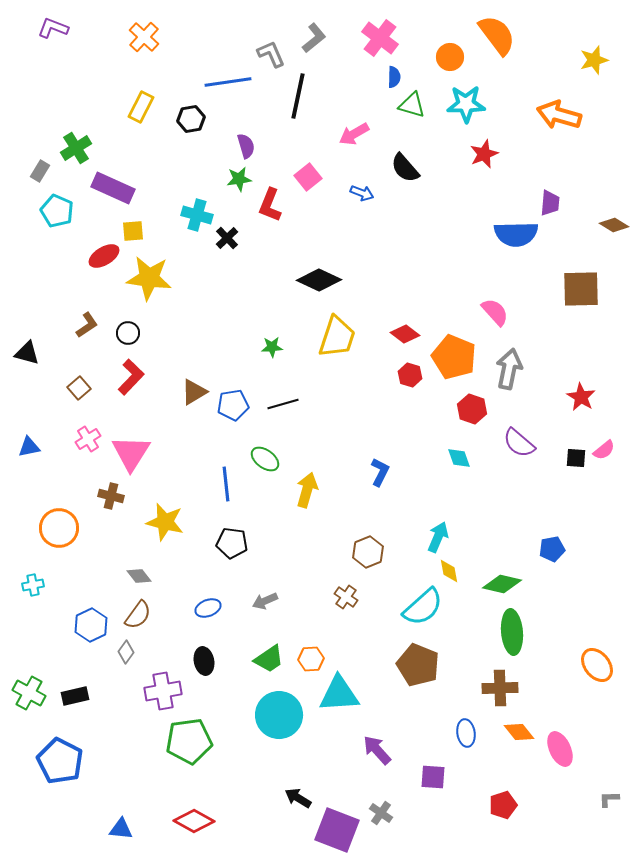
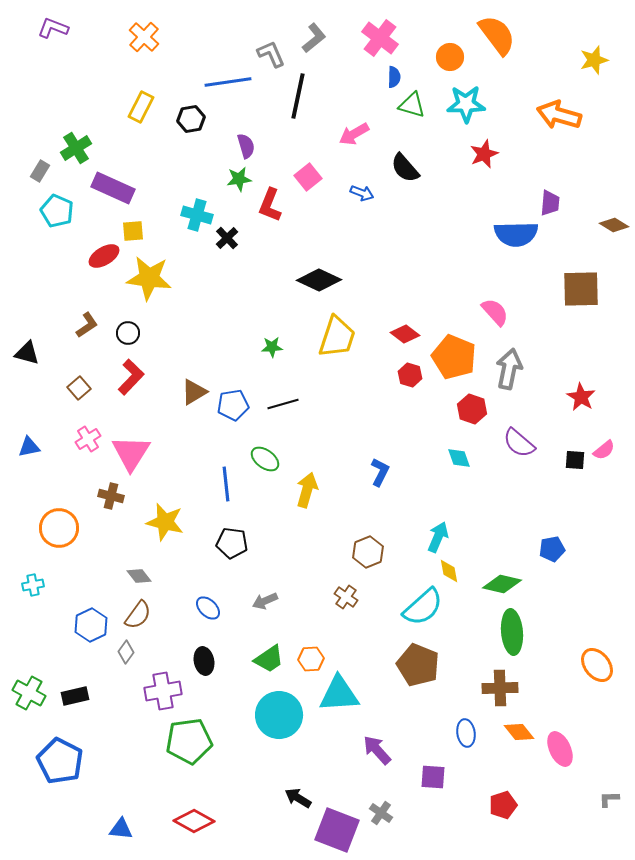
black square at (576, 458): moved 1 px left, 2 px down
blue ellipse at (208, 608): rotated 65 degrees clockwise
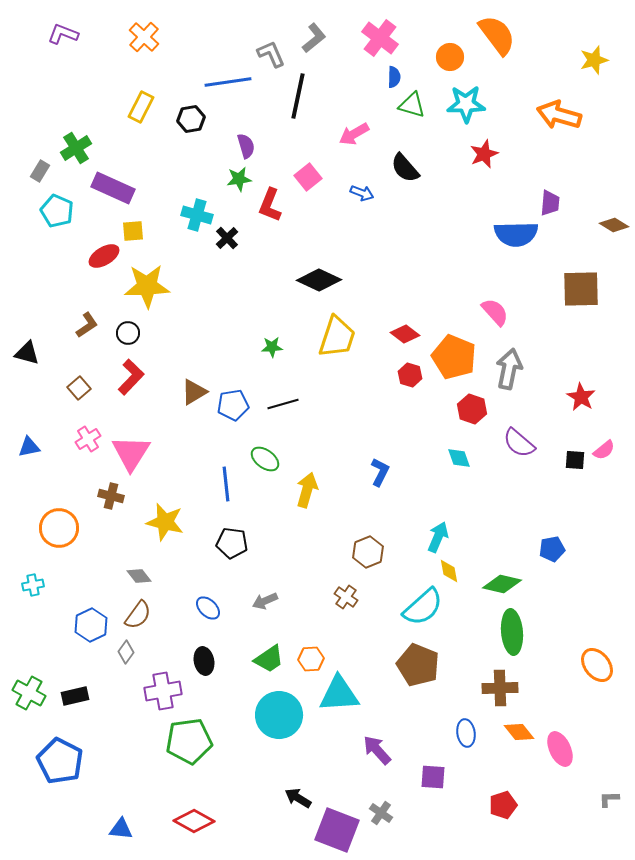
purple L-shape at (53, 28): moved 10 px right, 6 px down
yellow star at (149, 278): moved 2 px left, 8 px down; rotated 9 degrees counterclockwise
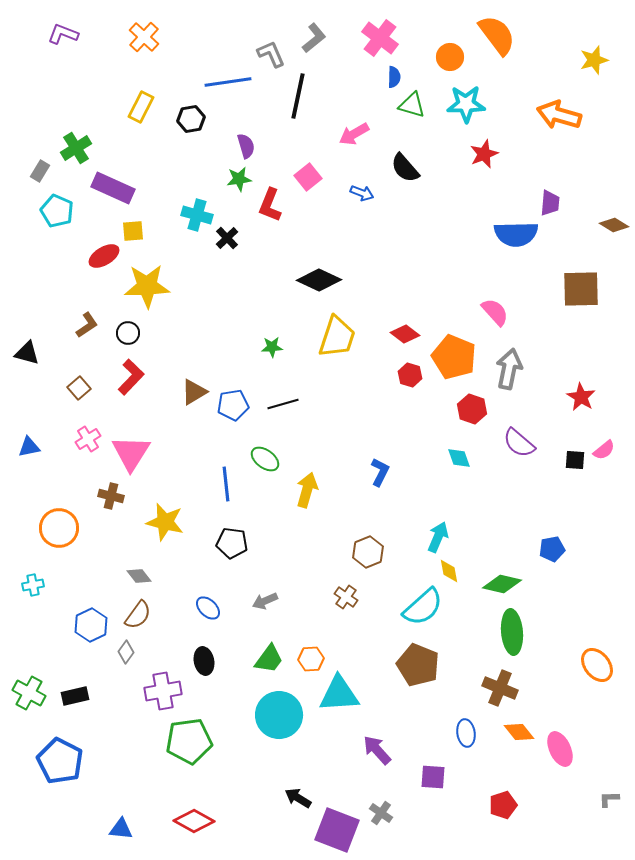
green trapezoid at (269, 659): rotated 20 degrees counterclockwise
brown cross at (500, 688): rotated 24 degrees clockwise
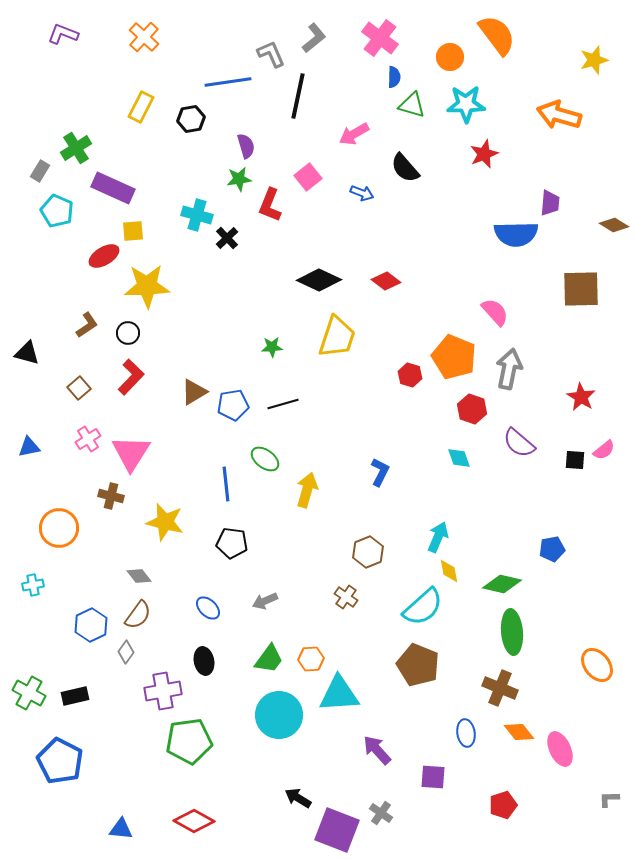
red diamond at (405, 334): moved 19 px left, 53 px up
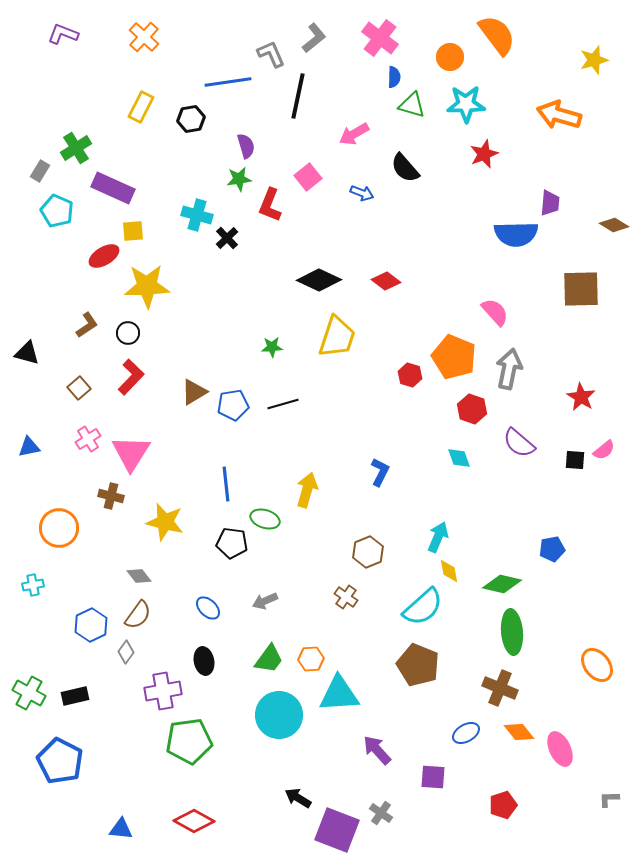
green ellipse at (265, 459): moved 60 px down; rotated 20 degrees counterclockwise
blue ellipse at (466, 733): rotated 68 degrees clockwise
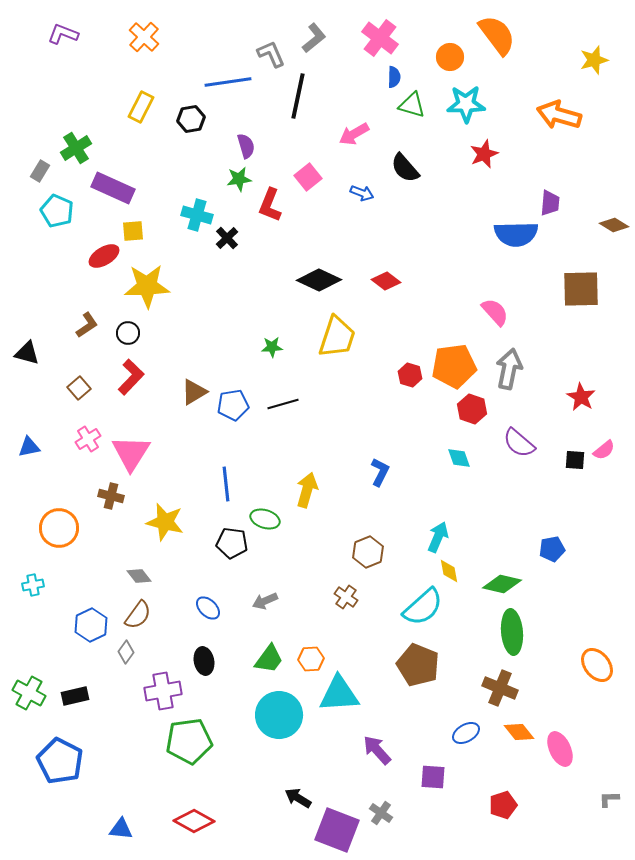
orange pentagon at (454, 357): moved 9 px down; rotated 30 degrees counterclockwise
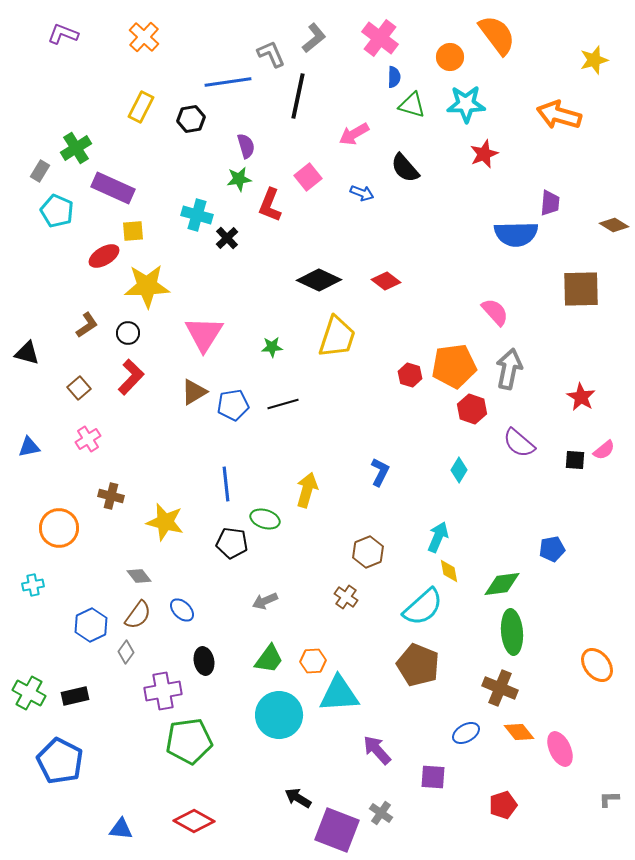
pink triangle at (131, 453): moved 73 px right, 119 px up
cyan diamond at (459, 458): moved 12 px down; rotated 50 degrees clockwise
green diamond at (502, 584): rotated 21 degrees counterclockwise
blue ellipse at (208, 608): moved 26 px left, 2 px down
orange hexagon at (311, 659): moved 2 px right, 2 px down
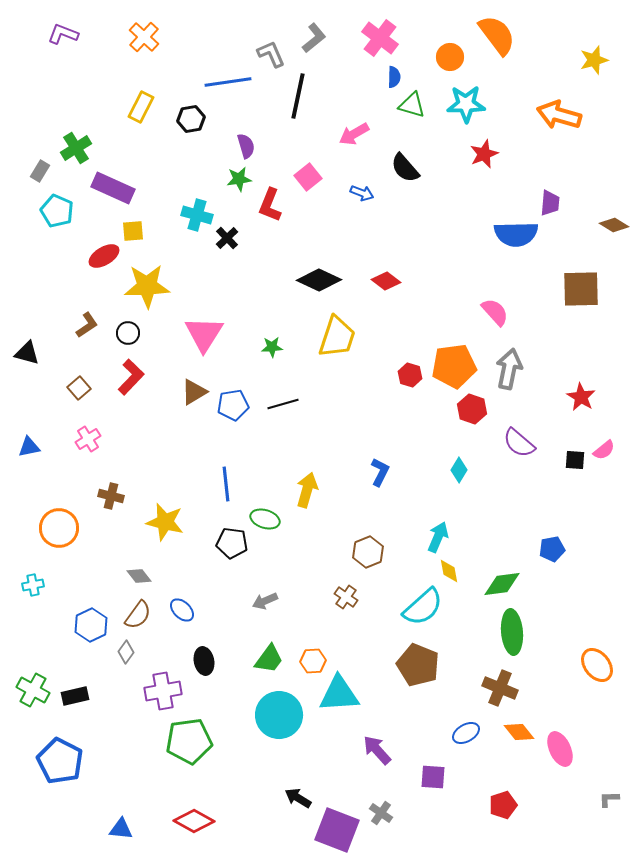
green cross at (29, 693): moved 4 px right, 3 px up
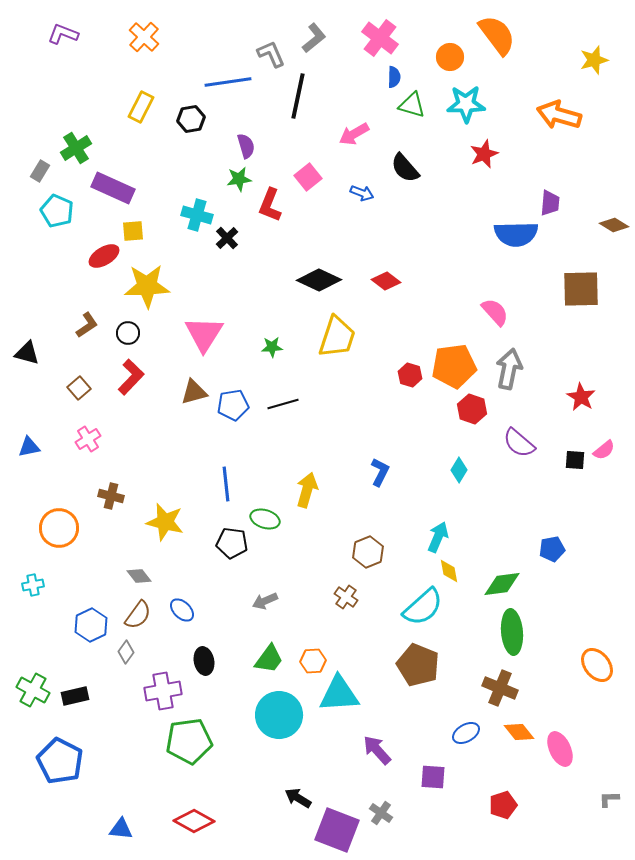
brown triangle at (194, 392): rotated 16 degrees clockwise
